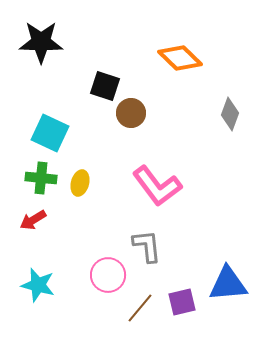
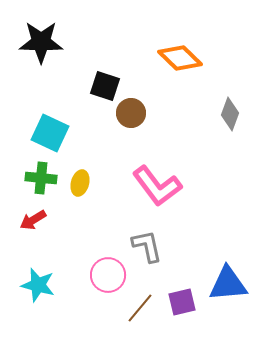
gray L-shape: rotated 6 degrees counterclockwise
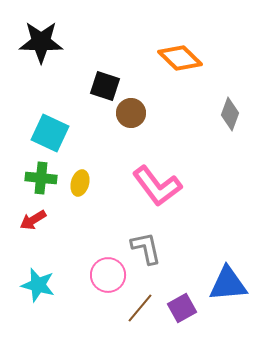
gray L-shape: moved 1 px left, 2 px down
purple square: moved 6 px down; rotated 16 degrees counterclockwise
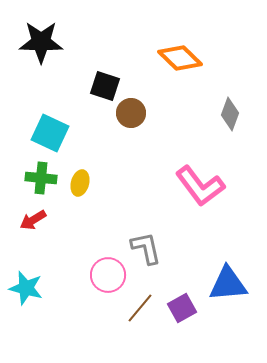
pink L-shape: moved 43 px right
cyan star: moved 12 px left, 3 px down
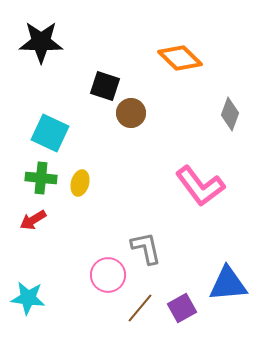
cyan star: moved 2 px right, 10 px down; rotated 8 degrees counterclockwise
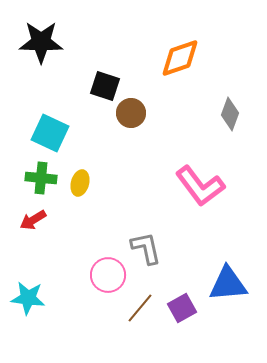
orange diamond: rotated 63 degrees counterclockwise
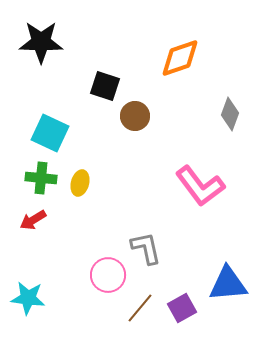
brown circle: moved 4 px right, 3 px down
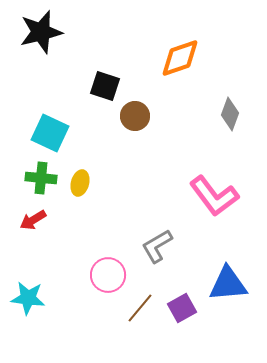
black star: moved 10 px up; rotated 15 degrees counterclockwise
pink L-shape: moved 14 px right, 10 px down
gray L-shape: moved 11 px right, 2 px up; rotated 108 degrees counterclockwise
